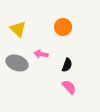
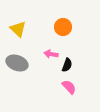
pink arrow: moved 10 px right
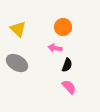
pink arrow: moved 4 px right, 6 px up
gray ellipse: rotated 10 degrees clockwise
